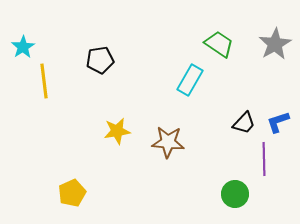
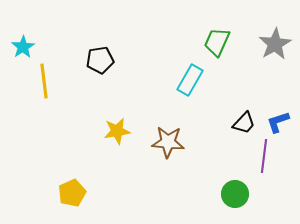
green trapezoid: moved 2 px left, 2 px up; rotated 100 degrees counterclockwise
purple line: moved 3 px up; rotated 8 degrees clockwise
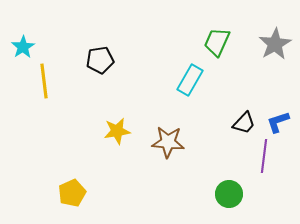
green circle: moved 6 px left
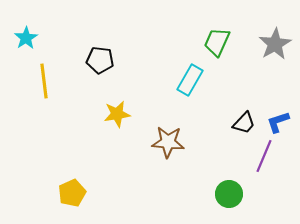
cyan star: moved 3 px right, 9 px up
black pentagon: rotated 16 degrees clockwise
yellow star: moved 17 px up
purple line: rotated 16 degrees clockwise
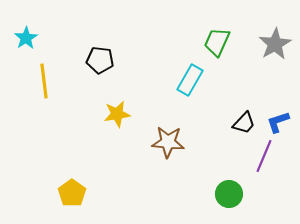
yellow pentagon: rotated 12 degrees counterclockwise
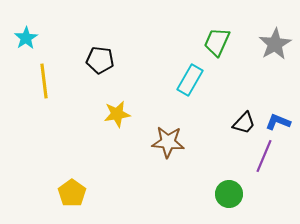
blue L-shape: rotated 40 degrees clockwise
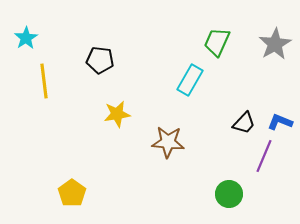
blue L-shape: moved 2 px right
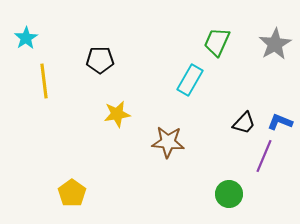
black pentagon: rotated 8 degrees counterclockwise
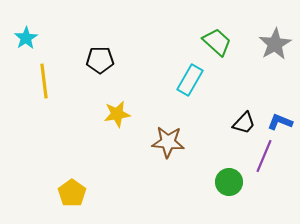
green trapezoid: rotated 108 degrees clockwise
green circle: moved 12 px up
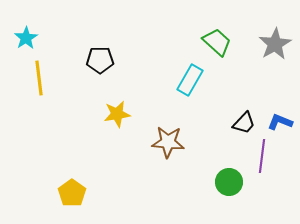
yellow line: moved 5 px left, 3 px up
purple line: moved 2 px left; rotated 16 degrees counterclockwise
